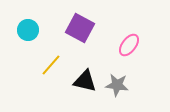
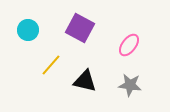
gray star: moved 13 px right
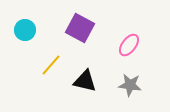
cyan circle: moved 3 px left
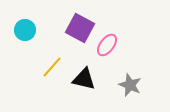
pink ellipse: moved 22 px left
yellow line: moved 1 px right, 2 px down
black triangle: moved 1 px left, 2 px up
gray star: rotated 15 degrees clockwise
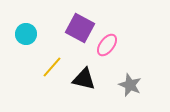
cyan circle: moved 1 px right, 4 px down
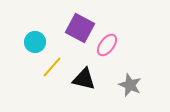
cyan circle: moved 9 px right, 8 px down
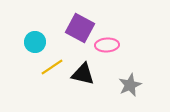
pink ellipse: rotated 50 degrees clockwise
yellow line: rotated 15 degrees clockwise
black triangle: moved 1 px left, 5 px up
gray star: rotated 25 degrees clockwise
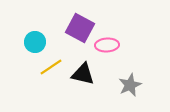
yellow line: moved 1 px left
